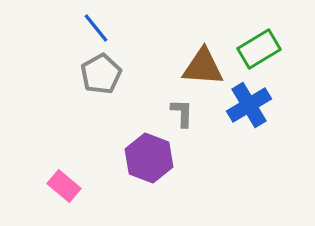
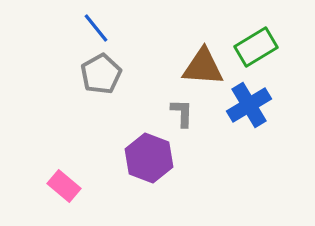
green rectangle: moved 3 px left, 2 px up
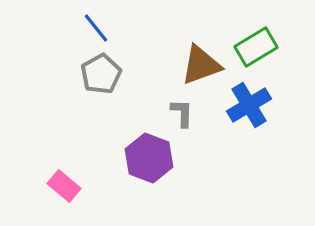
brown triangle: moved 2 px left, 2 px up; rotated 24 degrees counterclockwise
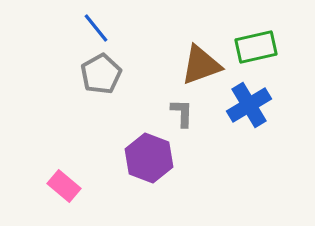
green rectangle: rotated 18 degrees clockwise
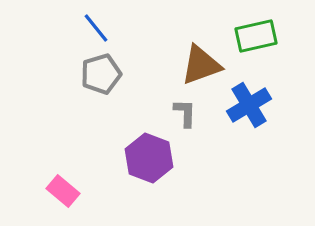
green rectangle: moved 11 px up
gray pentagon: rotated 12 degrees clockwise
gray L-shape: moved 3 px right
pink rectangle: moved 1 px left, 5 px down
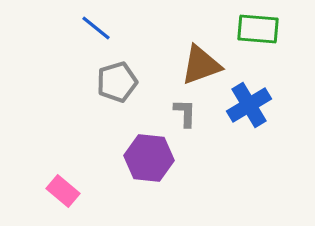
blue line: rotated 12 degrees counterclockwise
green rectangle: moved 2 px right, 7 px up; rotated 18 degrees clockwise
gray pentagon: moved 16 px right, 8 px down
purple hexagon: rotated 15 degrees counterclockwise
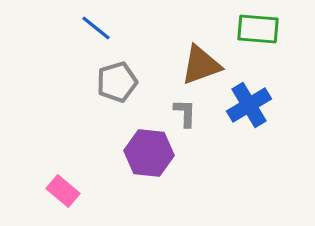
purple hexagon: moved 5 px up
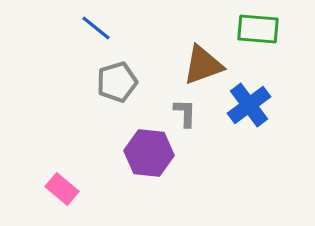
brown triangle: moved 2 px right
blue cross: rotated 6 degrees counterclockwise
pink rectangle: moved 1 px left, 2 px up
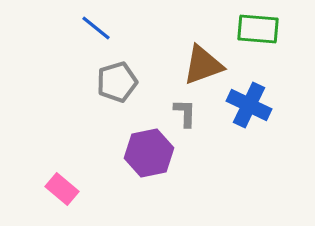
blue cross: rotated 27 degrees counterclockwise
purple hexagon: rotated 18 degrees counterclockwise
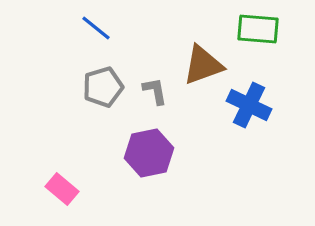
gray pentagon: moved 14 px left, 5 px down
gray L-shape: moved 30 px left, 22 px up; rotated 12 degrees counterclockwise
